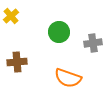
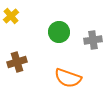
gray cross: moved 3 px up
brown cross: rotated 12 degrees counterclockwise
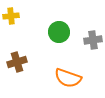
yellow cross: rotated 35 degrees clockwise
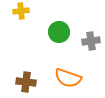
yellow cross: moved 10 px right, 5 px up
gray cross: moved 2 px left, 1 px down
brown cross: moved 9 px right, 20 px down; rotated 24 degrees clockwise
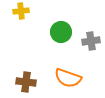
green circle: moved 2 px right
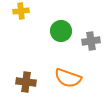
green circle: moved 1 px up
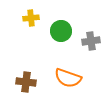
yellow cross: moved 10 px right, 7 px down
